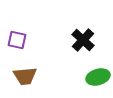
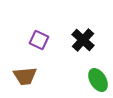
purple square: moved 22 px right; rotated 12 degrees clockwise
green ellipse: moved 3 px down; rotated 75 degrees clockwise
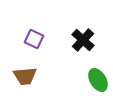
purple square: moved 5 px left, 1 px up
